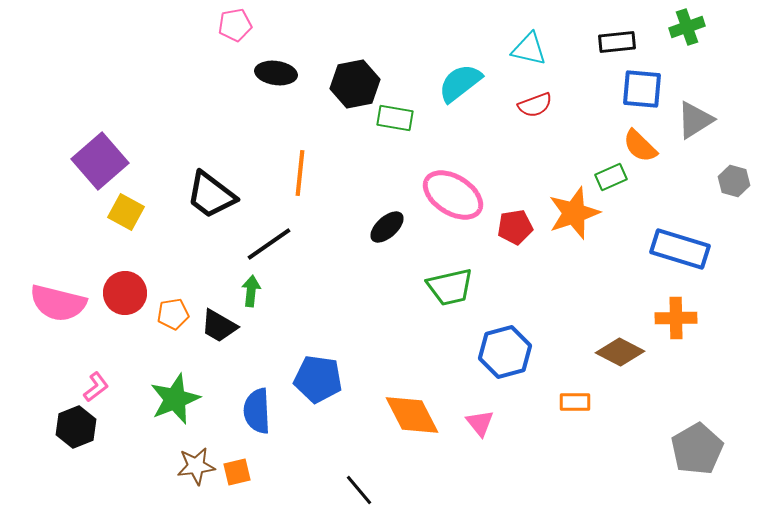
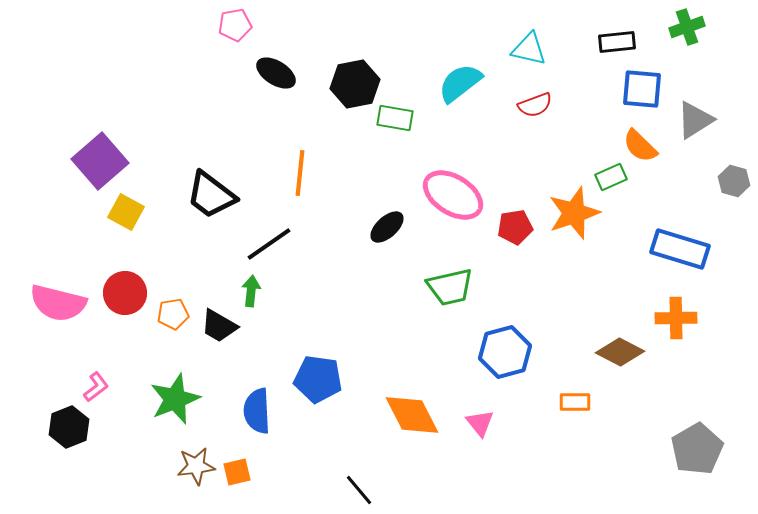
black ellipse at (276, 73): rotated 24 degrees clockwise
black hexagon at (76, 427): moved 7 px left
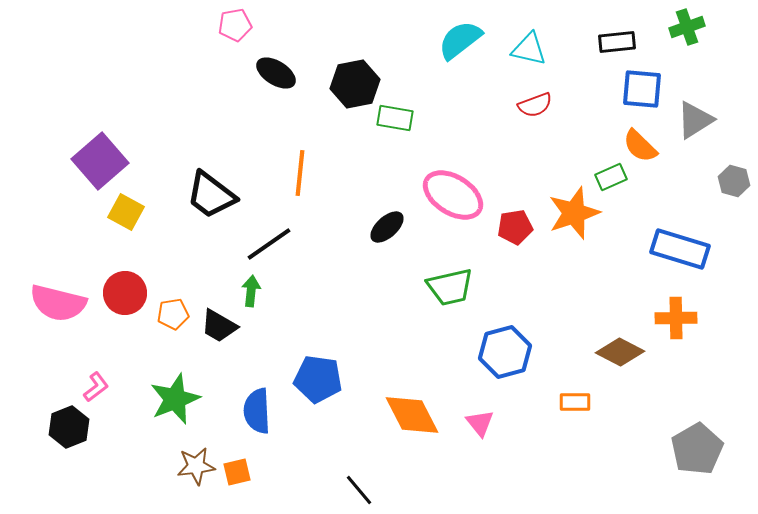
cyan semicircle at (460, 83): moved 43 px up
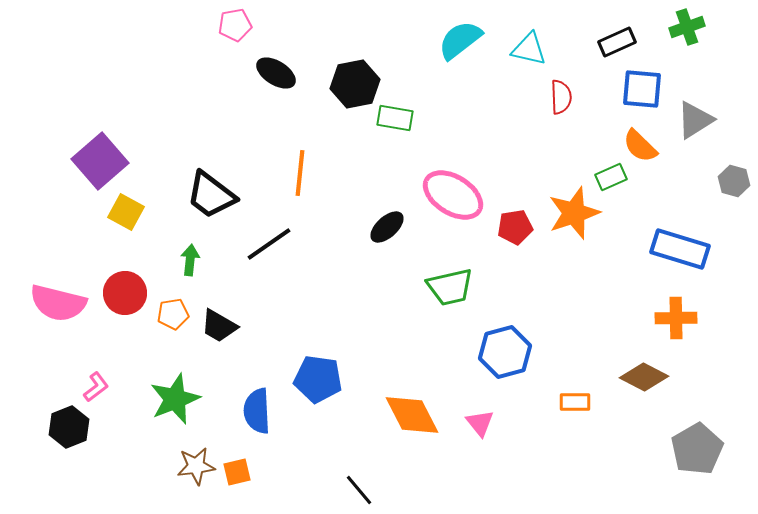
black rectangle at (617, 42): rotated 18 degrees counterclockwise
red semicircle at (535, 105): moved 26 px right, 8 px up; rotated 72 degrees counterclockwise
green arrow at (251, 291): moved 61 px left, 31 px up
brown diamond at (620, 352): moved 24 px right, 25 px down
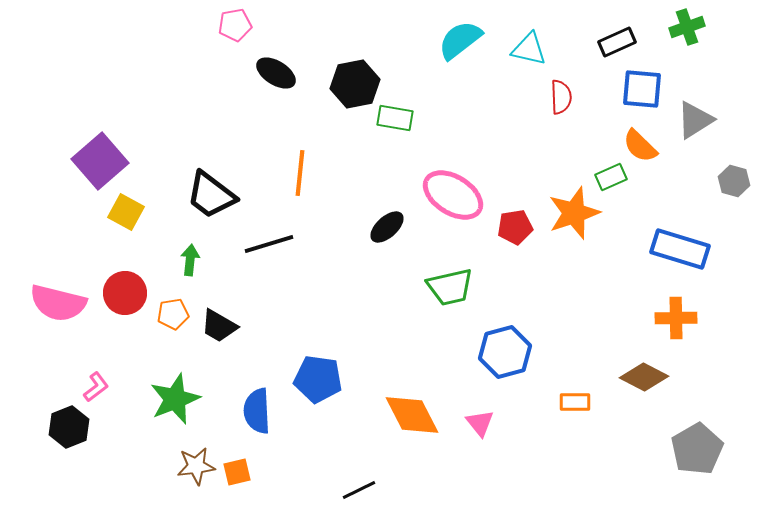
black line at (269, 244): rotated 18 degrees clockwise
black line at (359, 490): rotated 76 degrees counterclockwise
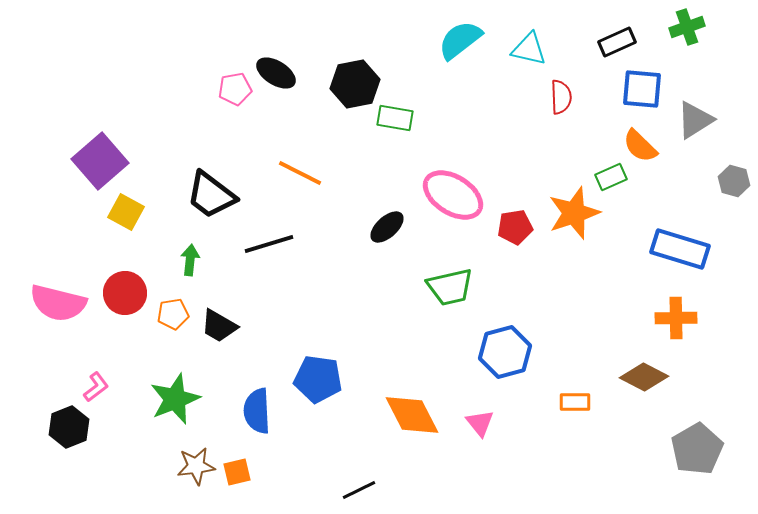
pink pentagon at (235, 25): moved 64 px down
orange line at (300, 173): rotated 69 degrees counterclockwise
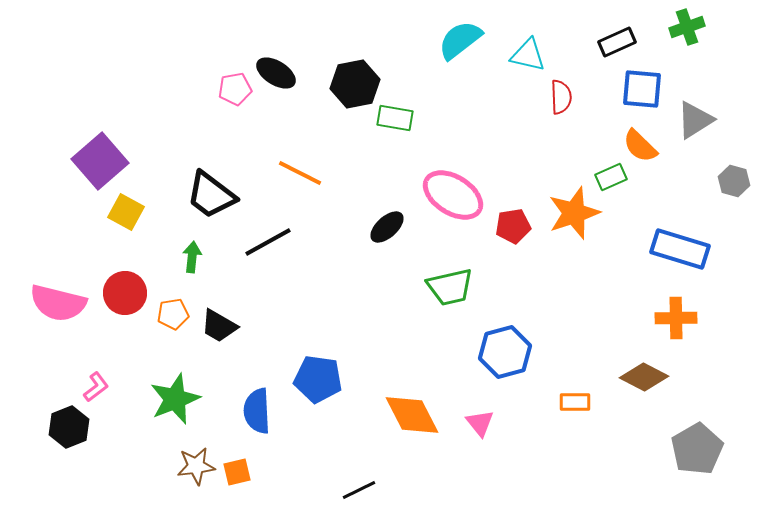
cyan triangle at (529, 49): moved 1 px left, 6 px down
red pentagon at (515, 227): moved 2 px left, 1 px up
black line at (269, 244): moved 1 px left, 2 px up; rotated 12 degrees counterclockwise
green arrow at (190, 260): moved 2 px right, 3 px up
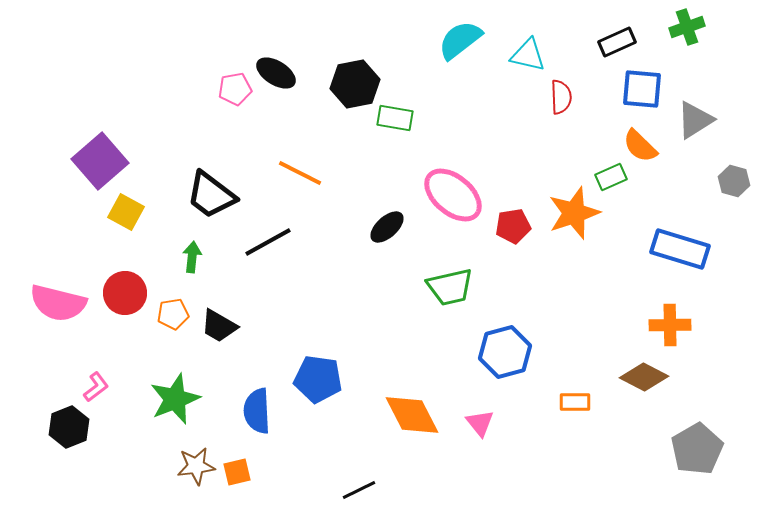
pink ellipse at (453, 195): rotated 8 degrees clockwise
orange cross at (676, 318): moved 6 px left, 7 px down
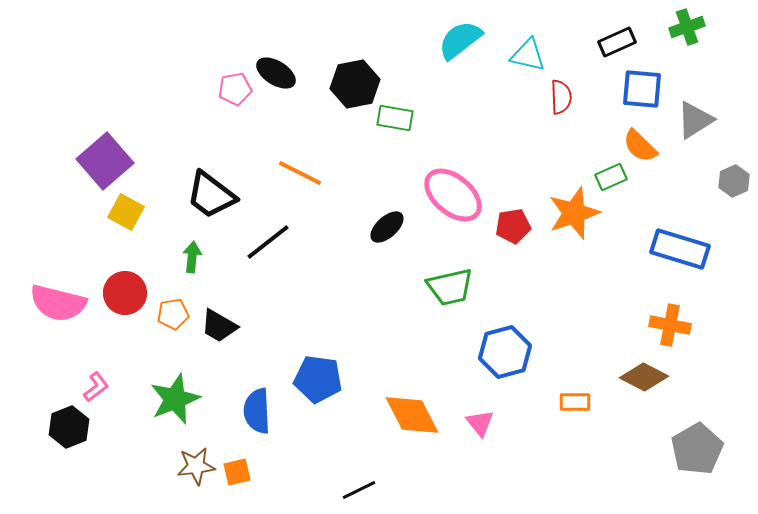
purple square at (100, 161): moved 5 px right
gray hexagon at (734, 181): rotated 20 degrees clockwise
black line at (268, 242): rotated 9 degrees counterclockwise
orange cross at (670, 325): rotated 12 degrees clockwise
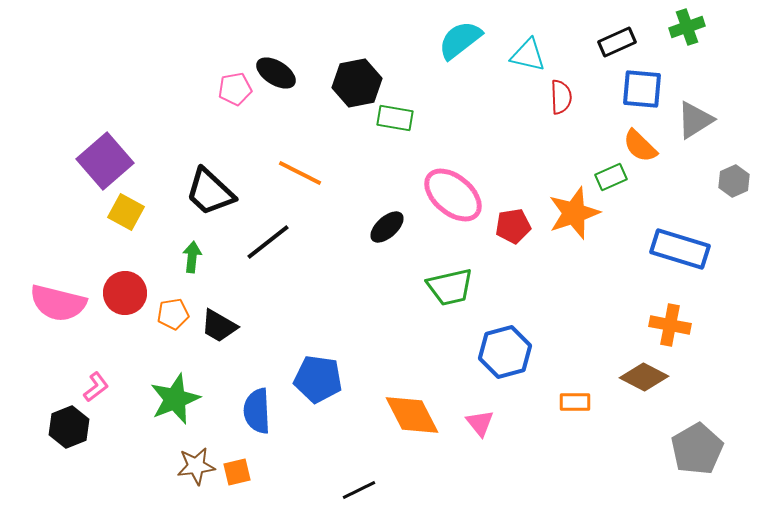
black hexagon at (355, 84): moved 2 px right, 1 px up
black trapezoid at (211, 195): moved 1 px left, 3 px up; rotated 6 degrees clockwise
